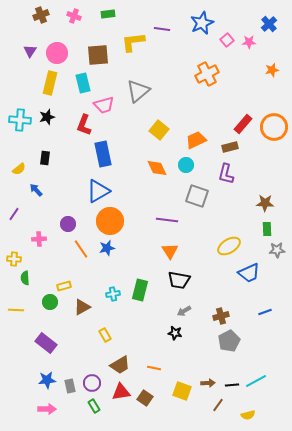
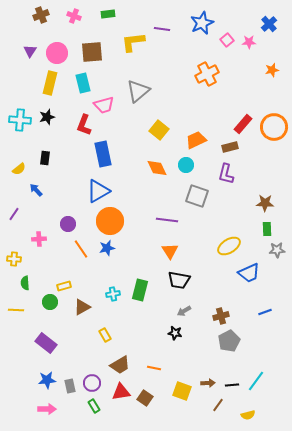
brown square at (98, 55): moved 6 px left, 3 px up
green semicircle at (25, 278): moved 5 px down
cyan line at (256, 381): rotated 25 degrees counterclockwise
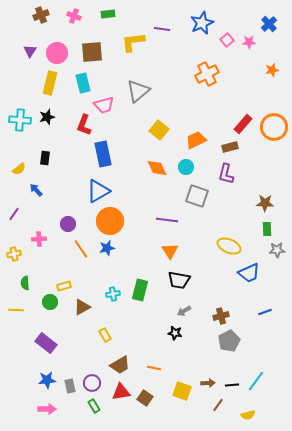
cyan circle at (186, 165): moved 2 px down
yellow ellipse at (229, 246): rotated 55 degrees clockwise
yellow cross at (14, 259): moved 5 px up; rotated 16 degrees counterclockwise
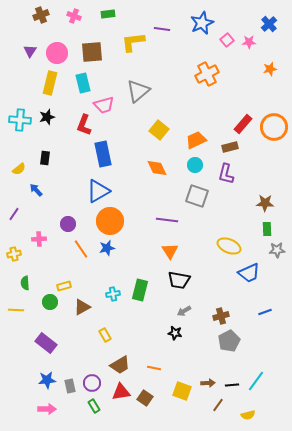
orange star at (272, 70): moved 2 px left, 1 px up
cyan circle at (186, 167): moved 9 px right, 2 px up
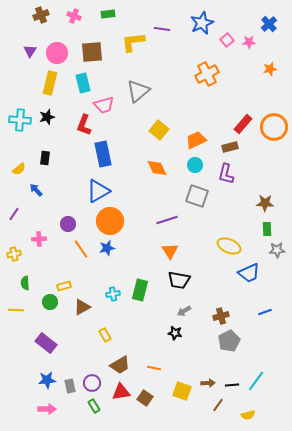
purple line at (167, 220): rotated 25 degrees counterclockwise
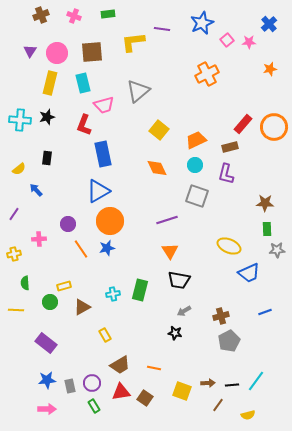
black rectangle at (45, 158): moved 2 px right
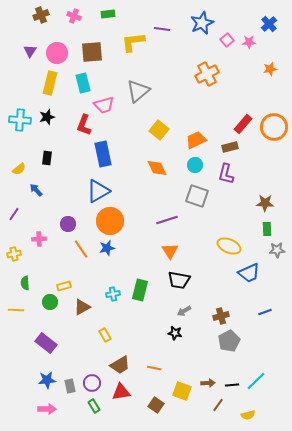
cyan line at (256, 381): rotated 10 degrees clockwise
brown square at (145, 398): moved 11 px right, 7 px down
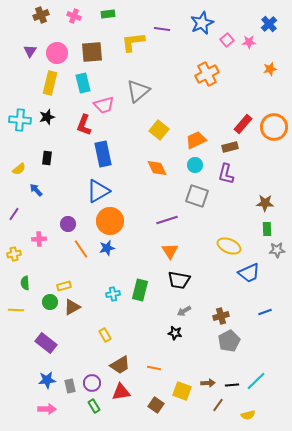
brown triangle at (82, 307): moved 10 px left
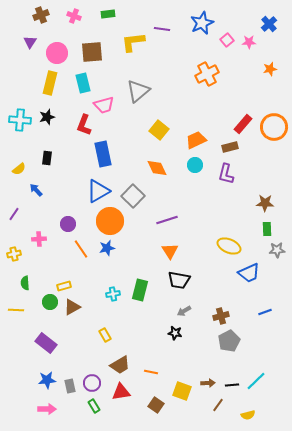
purple triangle at (30, 51): moved 9 px up
gray square at (197, 196): moved 64 px left; rotated 25 degrees clockwise
orange line at (154, 368): moved 3 px left, 4 px down
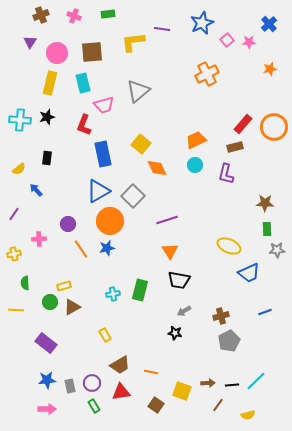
yellow square at (159, 130): moved 18 px left, 14 px down
brown rectangle at (230, 147): moved 5 px right
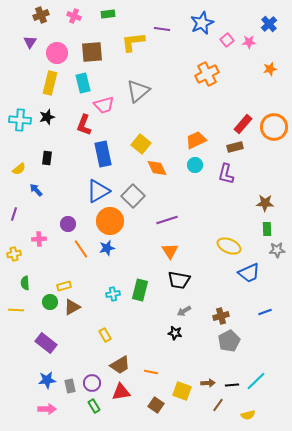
purple line at (14, 214): rotated 16 degrees counterclockwise
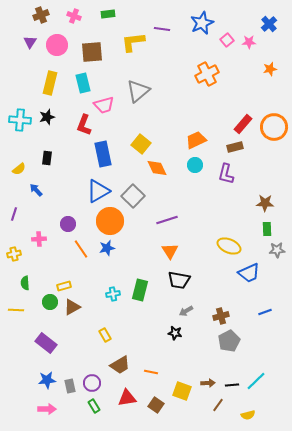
pink circle at (57, 53): moved 8 px up
gray arrow at (184, 311): moved 2 px right
red triangle at (121, 392): moved 6 px right, 6 px down
